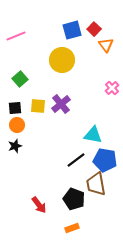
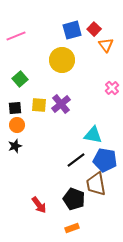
yellow square: moved 1 px right, 1 px up
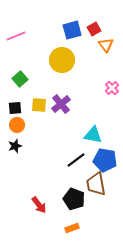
red square: rotated 16 degrees clockwise
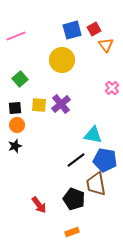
orange rectangle: moved 4 px down
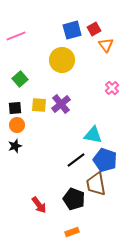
blue pentagon: rotated 10 degrees clockwise
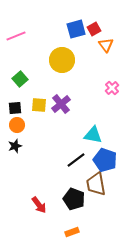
blue square: moved 4 px right, 1 px up
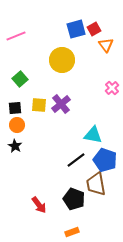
black star: rotated 24 degrees counterclockwise
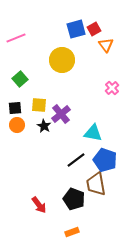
pink line: moved 2 px down
purple cross: moved 10 px down
cyan triangle: moved 2 px up
black star: moved 29 px right, 20 px up
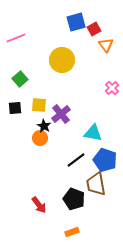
blue square: moved 7 px up
orange circle: moved 23 px right, 13 px down
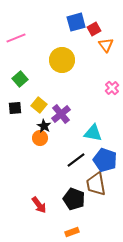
yellow square: rotated 35 degrees clockwise
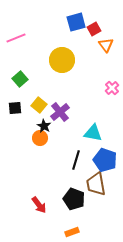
purple cross: moved 1 px left, 2 px up
black line: rotated 36 degrees counterclockwise
